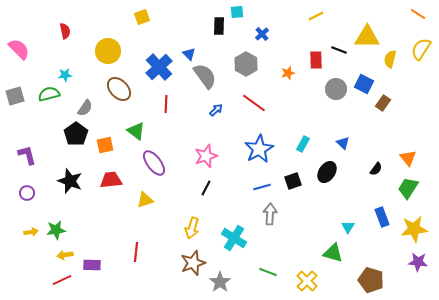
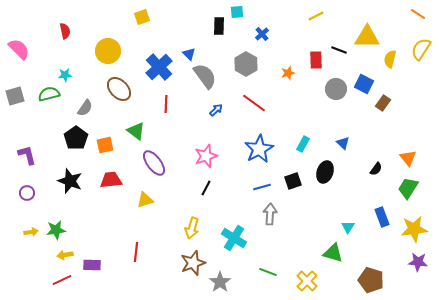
black pentagon at (76, 134): moved 4 px down
black ellipse at (327, 172): moved 2 px left; rotated 15 degrees counterclockwise
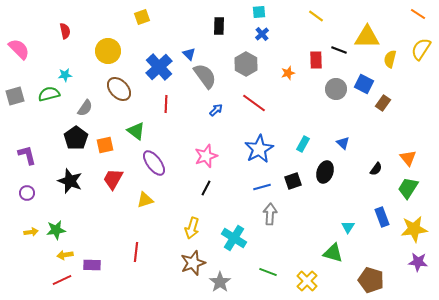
cyan square at (237, 12): moved 22 px right
yellow line at (316, 16): rotated 63 degrees clockwise
red trapezoid at (111, 180): moved 2 px right, 1 px up; rotated 55 degrees counterclockwise
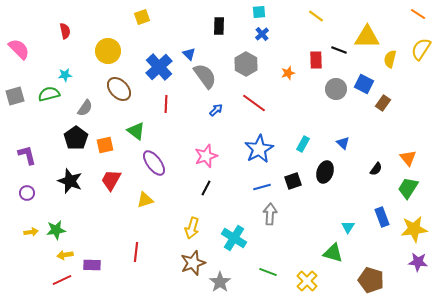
red trapezoid at (113, 179): moved 2 px left, 1 px down
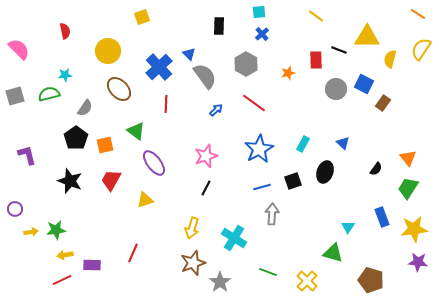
purple circle at (27, 193): moved 12 px left, 16 px down
gray arrow at (270, 214): moved 2 px right
red line at (136, 252): moved 3 px left, 1 px down; rotated 18 degrees clockwise
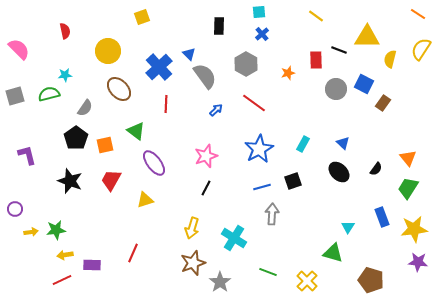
black ellipse at (325, 172): moved 14 px right; rotated 65 degrees counterclockwise
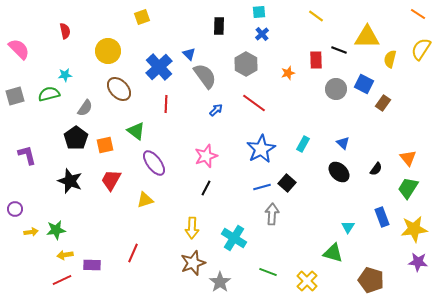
blue star at (259, 149): moved 2 px right
black square at (293, 181): moved 6 px left, 2 px down; rotated 30 degrees counterclockwise
yellow arrow at (192, 228): rotated 15 degrees counterclockwise
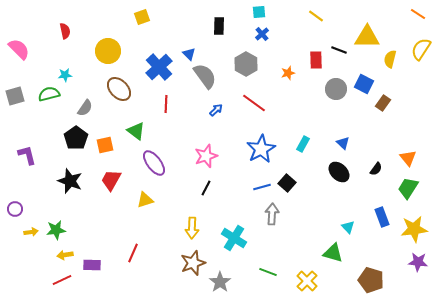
cyan triangle at (348, 227): rotated 16 degrees counterclockwise
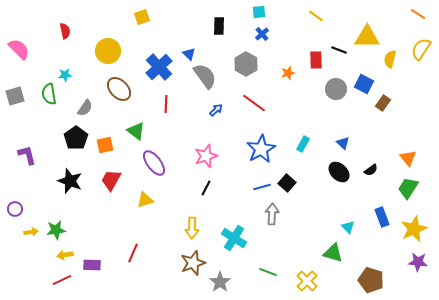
green semicircle at (49, 94): rotated 85 degrees counterclockwise
black semicircle at (376, 169): moved 5 px left, 1 px down; rotated 16 degrees clockwise
yellow star at (414, 229): rotated 16 degrees counterclockwise
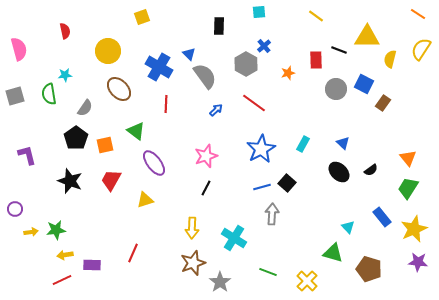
blue cross at (262, 34): moved 2 px right, 12 px down
pink semicircle at (19, 49): rotated 30 degrees clockwise
blue cross at (159, 67): rotated 16 degrees counterclockwise
blue rectangle at (382, 217): rotated 18 degrees counterclockwise
brown pentagon at (371, 280): moved 2 px left, 11 px up
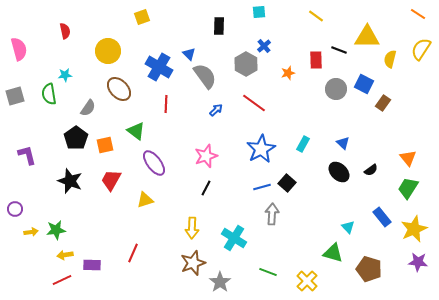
gray semicircle at (85, 108): moved 3 px right
